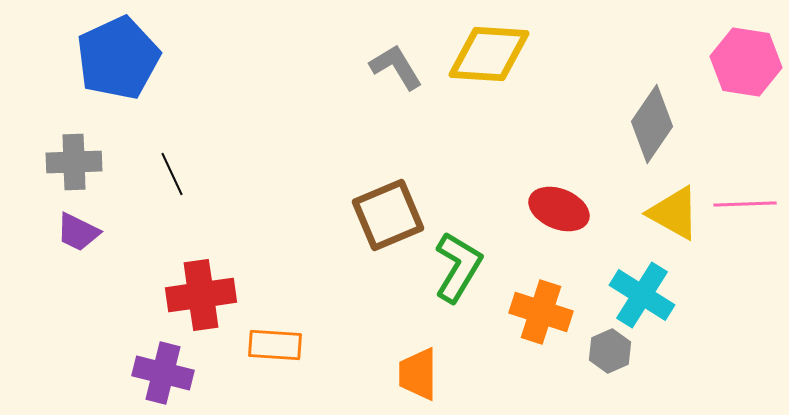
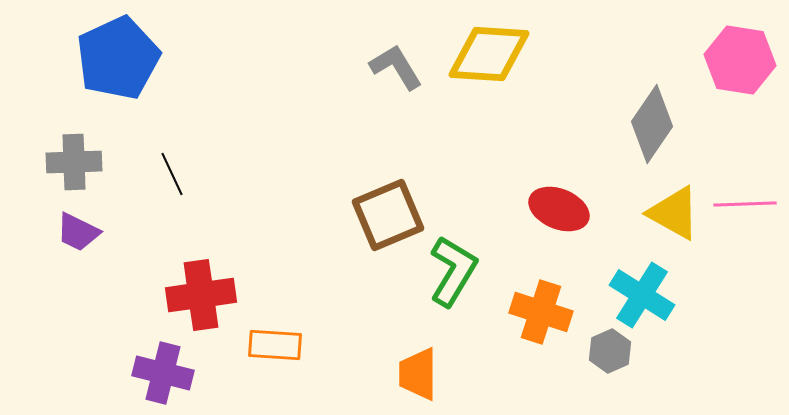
pink hexagon: moved 6 px left, 2 px up
green L-shape: moved 5 px left, 4 px down
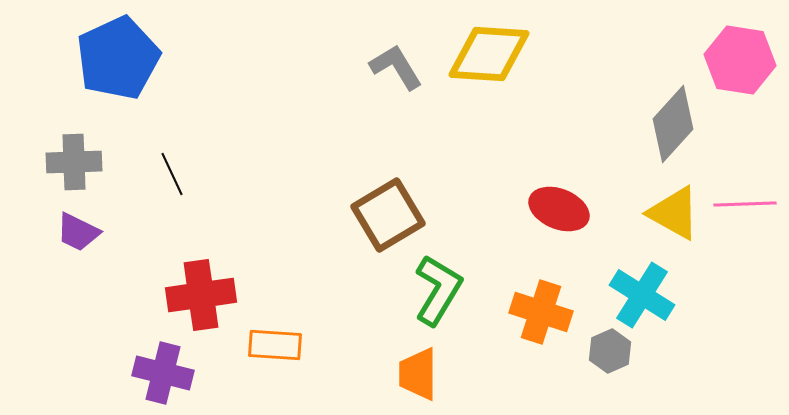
gray diamond: moved 21 px right; rotated 8 degrees clockwise
brown square: rotated 8 degrees counterclockwise
green L-shape: moved 15 px left, 19 px down
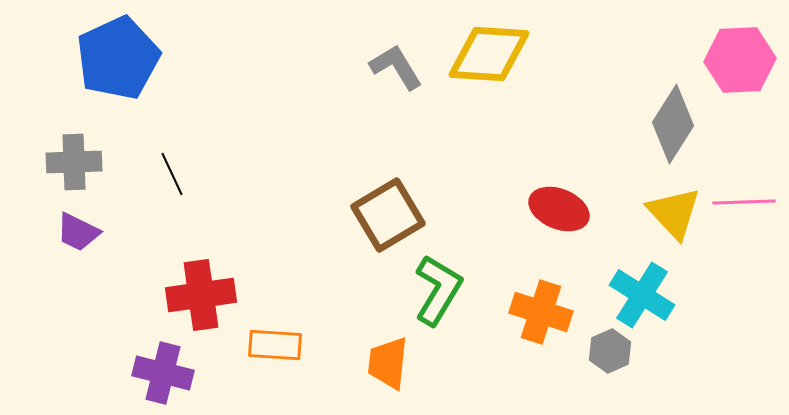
pink hexagon: rotated 12 degrees counterclockwise
gray diamond: rotated 10 degrees counterclockwise
pink line: moved 1 px left, 2 px up
yellow triangle: rotated 18 degrees clockwise
orange trapezoid: moved 30 px left, 11 px up; rotated 6 degrees clockwise
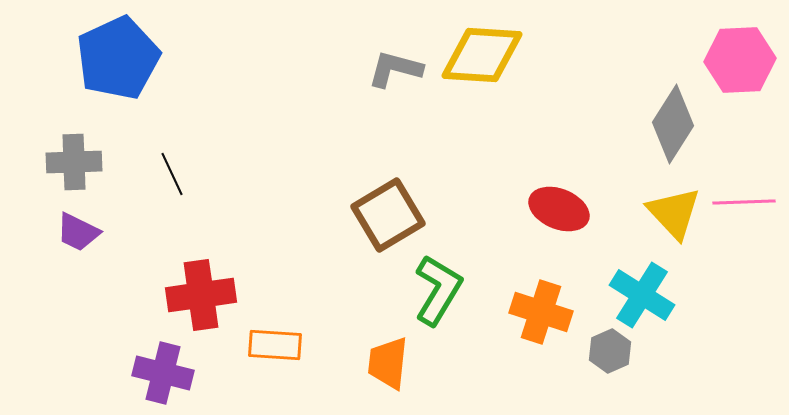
yellow diamond: moved 7 px left, 1 px down
gray L-shape: moved 1 px left, 2 px down; rotated 44 degrees counterclockwise
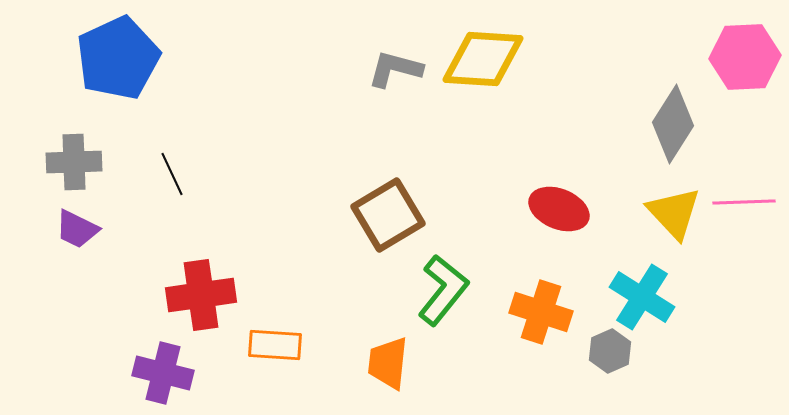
yellow diamond: moved 1 px right, 4 px down
pink hexagon: moved 5 px right, 3 px up
purple trapezoid: moved 1 px left, 3 px up
green L-shape: moved 5 px right; rotated 8 degrees clockwise
cyan cross: moved 2 px down
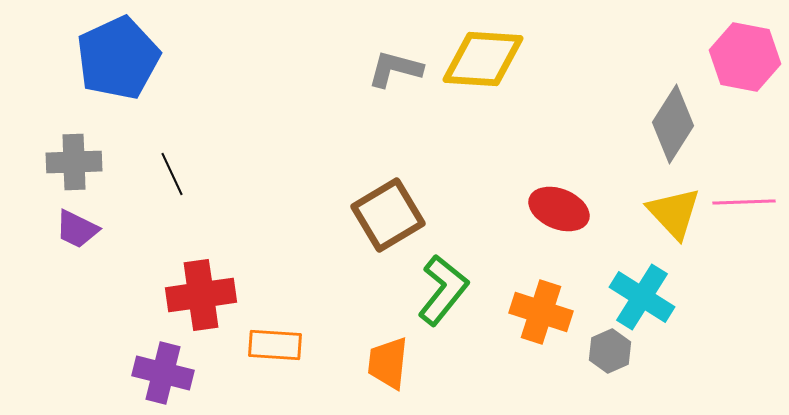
pink hexagon: rotated 14 degrees clockwise
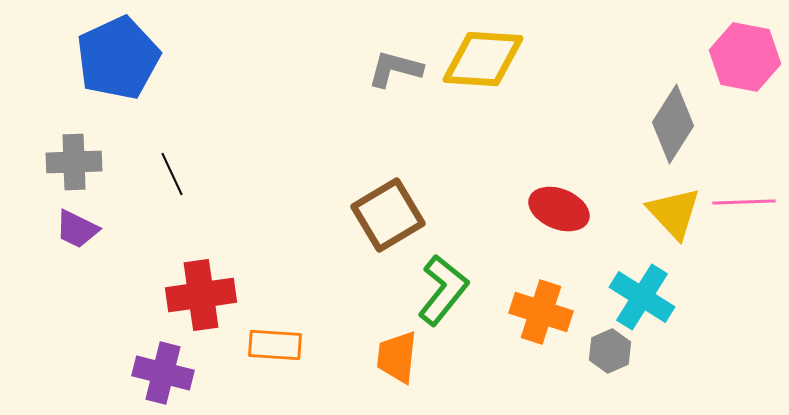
orange trapezoid: moved 9 px right, 6 px up
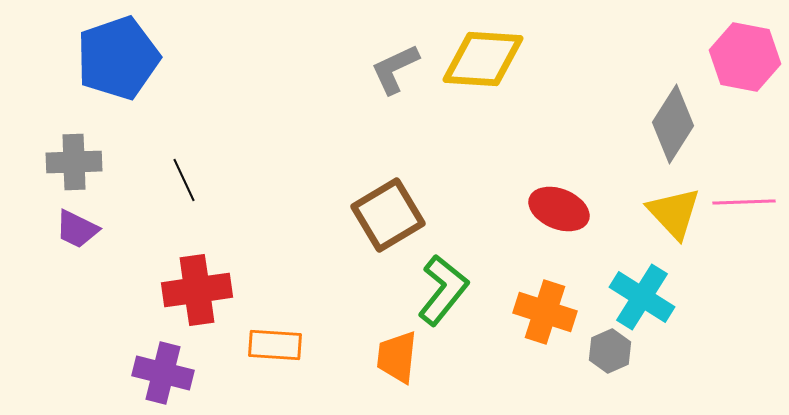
blue pentagon: rotated 6 degrees clockwise
gray L-shape: rotated 40 degrees counterclockwise
black line: moved 12 px right, 6 px down
red cross: moved 4 px left, 5 px up
orange cross: moved 4 px right
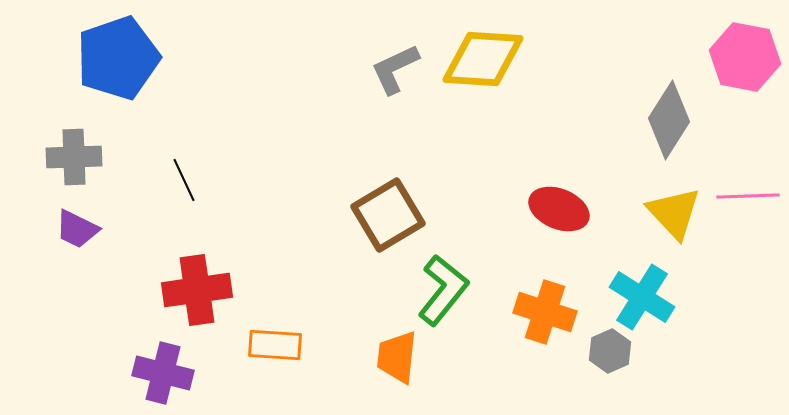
gray diamond: moved 4 px left, 4 px up
gray cross: moved 5 px up
pink line: moved 4 px right, 6 px up
